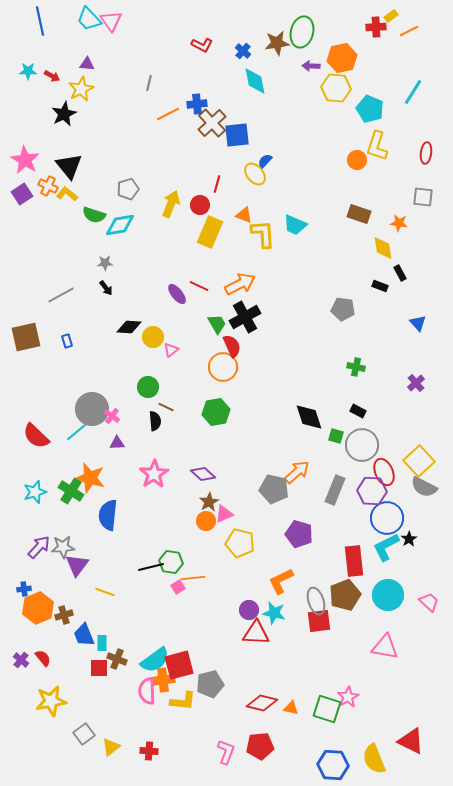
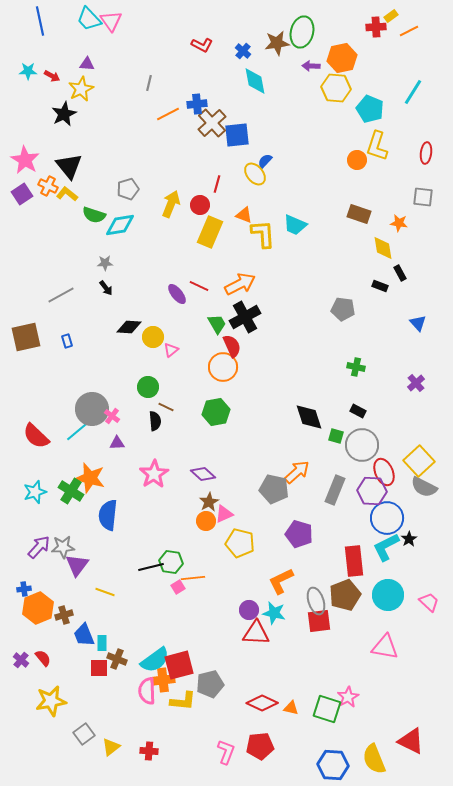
red diamond at (262, 703): rotated 12 degrees clockwise
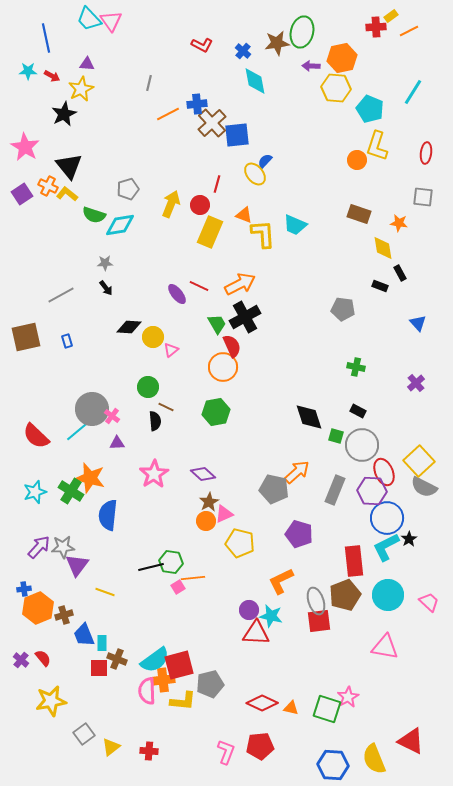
blue line at (40, 21): moved 6 px right, 17 px down
pink star at (25, 160): moved 13 px up
cyan star at (274, 613): moved 3 px left, 3 px down
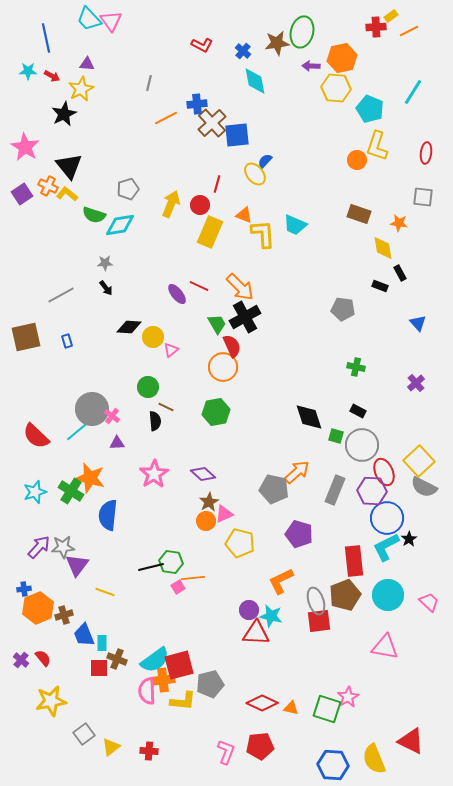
orange line at (168, 114): moved 2 px left, 4 px down
orange arrow at (240, 284): moved 3 px down; rotated 72 degrees clockwise
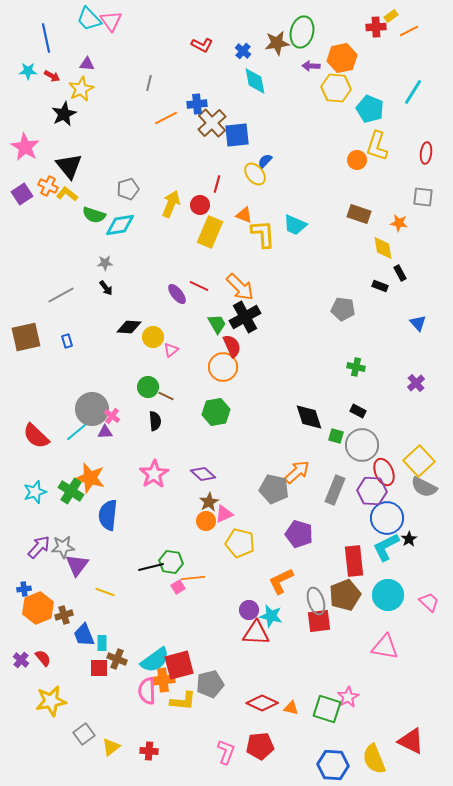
brown line at (166, 407): moved 11 px up
purple triangle at (117, 443): moved 12 px left, 11 px up
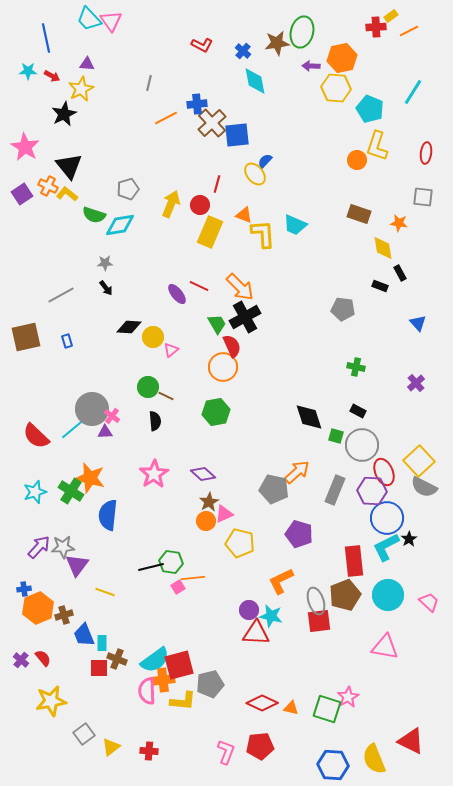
cyan line at (79, 430): moved 5 px left, 2 px up
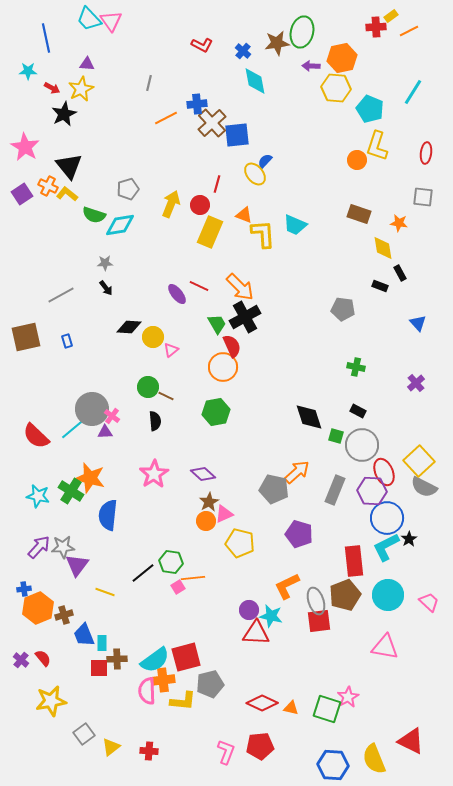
red arrow at (52, 76): moved 12 px down
cyan star at (35, 492): moved 3 px right, 4 px down; rotated 30 degrees clockwise
black line at (151, 567): moved 8 px left, 6 px down; rotated 25 degrees counterclockwise
orange L-shape at (281, 581): moved 6 px right, 5 px down
brown cross at (117, 659): rotated 24 degrees counterclockwise
red square at (179, 665): moved 7 px right, 8 px up
